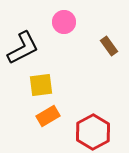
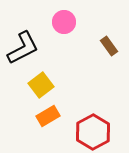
yellow square: rotated 30 degrees counterclockwise
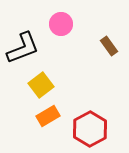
pink circle: moved 3 px left, 2 px down
black L-shape: rotated 6 degrees clockwise
red hexagon: moved 3 px left, 3 px up
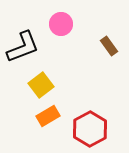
black L-shape: moved 1 px up
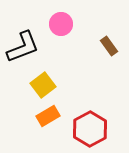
yellow square: moved 2 px right
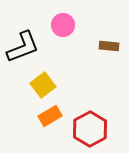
pink circle: moved 2 px right, 1 px down
brown rectangle: rotated 48 degrees counterclockwise
orange rectangle: moved 2 px right
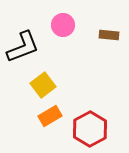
brown rectangle: moved 11 px up
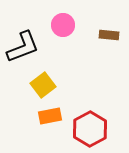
orange rectangle: rotated 20 degrees clockwise
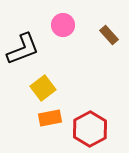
brown rectangle: rotated 42 degrees clockwise
black L-shape: moved 2 px down
yellow square: moved 3 px down
orange rectangle: moved 2 px down
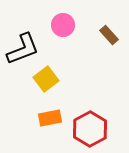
yellow square: moved 3 px right, 9 px up
